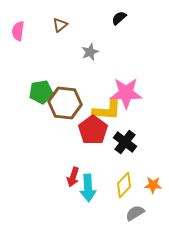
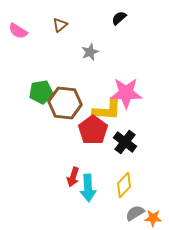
pink semicircle: rotated 66 degrees counterclockwise
orange star: moved 33 px down
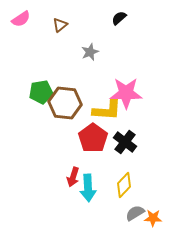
pink semicircle: moved 3 px right, 12 px up; rotated 66 degrees counterclockwise
red pentagon: moved 8 px down
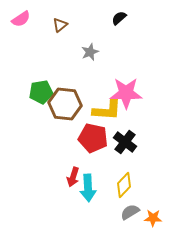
brown hexagon: moved 1 px down
red pentagon: rotated 24 degrees counterclockwise
gray semicircle: moved 5 px left, 1 px up
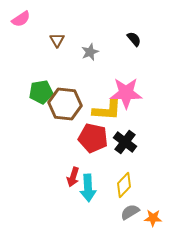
black semicircle: moved 15 px right, 21 px down; rotated 91 degrees clockwise
brown triangle: moved 3 px left, 15 px down; rotated 21 degrees counterclockwise
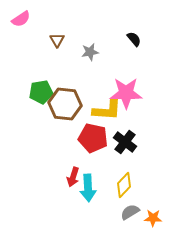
gray star: rotated 12 degrees clockwise
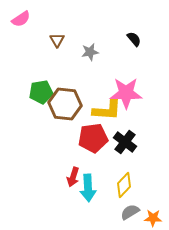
red pentagon: rotated 20 degrees counterclockwise
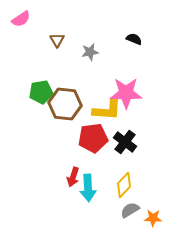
black semicircle: rotated 28 degrees counterclockwise
gray semicircle: moved 2 px up
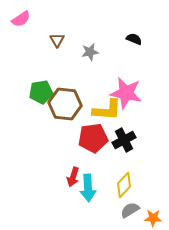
pink star: rotated 12 degrees clockwise
black cross: moved 1 px left, 2 px up; rotated 25 degrees clockwise
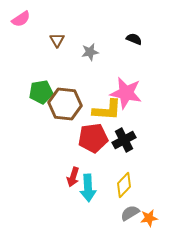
gray semicircle: moved 3 px down
orange star: moved 4 px left; rotated 12 degrees counterclockwise
